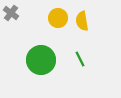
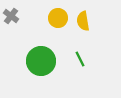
gray cross: moved 3 px down
yellow semicircle: moved 1 px right
green circle: moved 1 px down
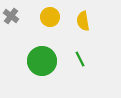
yellow circle: moved 8 px left, 1 px up
green circle: moved 1 px right
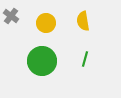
yellow circle: moved 4 px left, 6 px down
green line: moved 5 px right; rotated 42 degrees clockwise
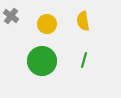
yellow circle: moved 1 px right, 1 px down
green line: moved 1 px left, 1 px down
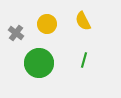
gray cross: moved 5 px right, 17 px down
yellow semicircle: rotated 18 degrees counterclockwise
green circle: moved 3 px left, 2 px down
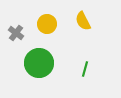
green line: moved 1 px right, 9 px down
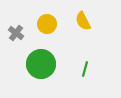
green circle: moved 2 px right, 1 px down
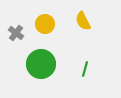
yellow circle: moved 2 px left
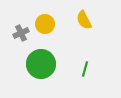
yellow semicircle: moved 1 px right, 1 px up
gray cross: moved 5 px right; rotated 28 degrees clockwise
